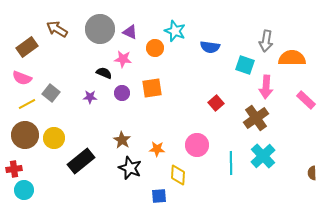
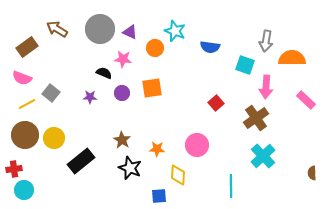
cyan line: moved 23 px down
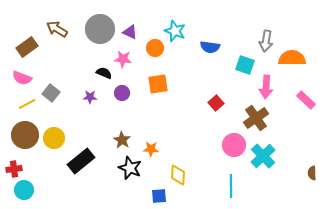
orange square: moved 6 px right, 4 px up
pink circle: moved 37 px right
orange star: moved 6 px left
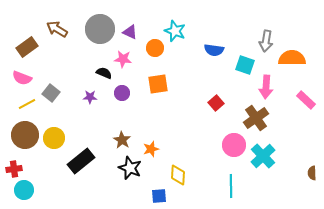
blue semicircle: moved 4 px right, 3 px down
orange star: rotated 21 degrees counterclockwise
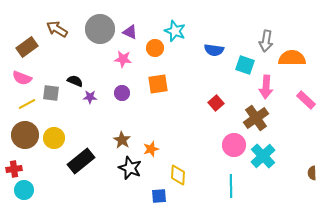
black semicircle: moved 29 px left, 8 px down
gray square: rotated 30 degrees counterclockwise
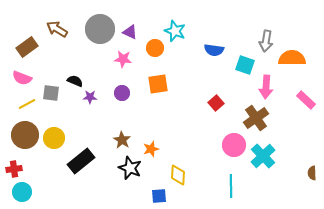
cyan circle: moved 2 px left, 2 px down
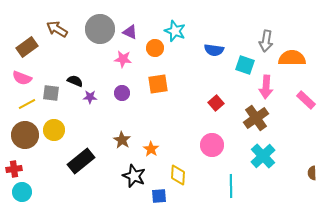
yellow circle: moved 8 px up
pink circle: moved 22 px left
orange star: rotated 21 degrees counterclockwise
black star: moved 4 px right, 8 px down
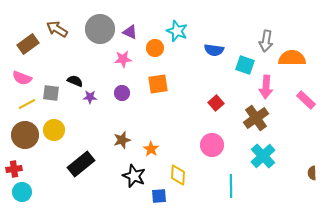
cyan star: moved 2 px right
brown rectangle: moved 1 px right, 3 px up
pink star: rotated 12 degrees counterclockwise
brown star: rotated 24 degrees clockwise
black rectangle: moved 3 px down
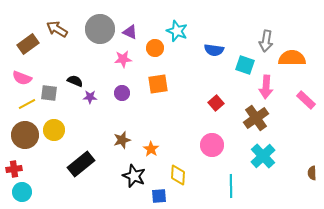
gray square: moved 2 px left
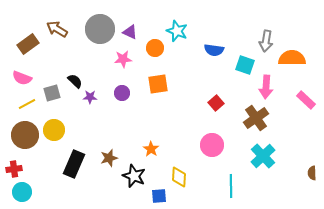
black semicircle: rotated 21 degrees clockwise
gray square: moved 3 px right; rotated 24 degrees counterclockwise
brown star: moved 13 px left, 18 px down
black rectangle: moved 7 px left; rotated 28 degrees counterclockwise
yellow diamond: moved 1 px right, 2 px down
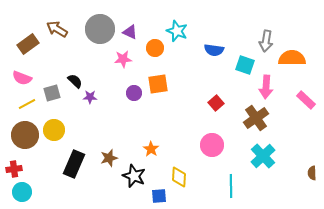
purple circle: moved 12 px right
